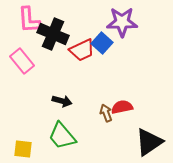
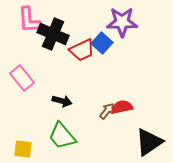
pink rectangle: moved 17 px down
brown arrow: moved 1 px right, 2 px up; rotated 60 degrees clockwise
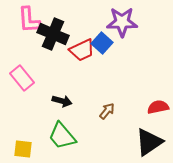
red semicircle: moved 36 px right
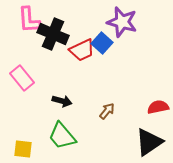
purple star: rotated 16 degrees clockwise
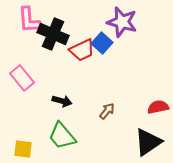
black triangle: moved 1 px left
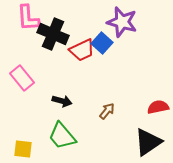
pink L-shape: moved 1 px left, 2 px up
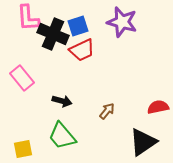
blue square: moved 24 px left, 17 px up; rotated 30 degrees clockwise
black triangle: moved 5 px left
yellow square: rotated 18 degrees counterclockwise
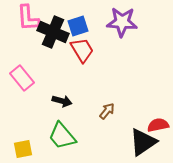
purple star: rotated 12 degrees counterclockwise
black cross: moved 2 px up
red trapezoid: rotated 96 degrees counterclockwise
red semicircle: moved 18 px down
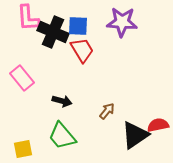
blue square: rotated 20 degrees clockwise
black triangle: moved 8 px left, 7 px up
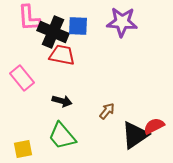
pink L-shape: moved 1 px right
red trapezoid: moved 20 px left, 5 px down; rotated 48 degrees counterclockwise
red semicircle: moved 4 px left, 1 px down; rotated 15 degrees counterclockwise
